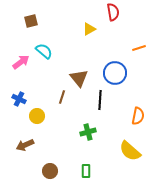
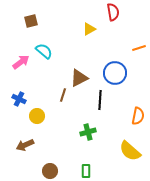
brown triangle: rotated 42 degrees clockwise
brown line: moved 1 px right, 2 px up
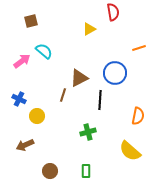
pink arrow: moved 1 px right, 1 px up
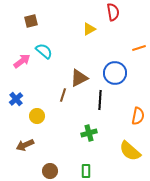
blue cross: moved 3 px left; rotated 24 degrees clockwise
green cross: moved 1 px right, 1 px down
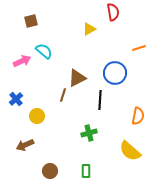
pink arrow: rotated 12 degrees clockwise
brown triangle: moved 2 px left
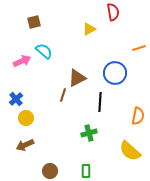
brown square: moved 3 px right, 1 px down
black line: moved 2 px down
yellow circle: moved 11 px left, 2 px down
